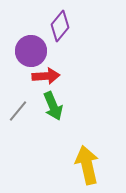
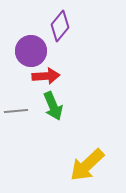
gray line: moved 2 px left; rotated 45 degrees clockwise
yellow arrow: rotated 120 degrees counterclockwise
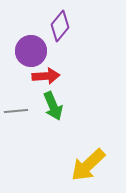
yellow arrow: moved 1 px right
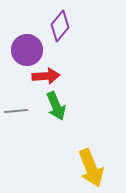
purple circle: moved 4 px left, 1 px up
green arrow: moved 3 px right
yellow arrow: moved 3 px right, 3 px down; rotated 69 degrees counterclockwise
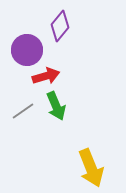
red arrow: rotated 12 degrees counterclockwise
gray line: moved 7 px right; rotated 30 degrees counterclockwise
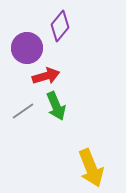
purple circle: moved 2 px up
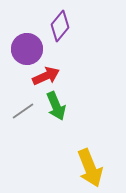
purple circle: moved 1 px down
red arrow: rotated 8 degrees counterclockwise
yellow arrow: moved 1 px left
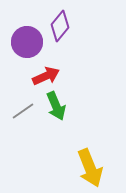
purple circle: moved 7 px up
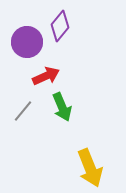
green arrow: moved 6 px right, 1 px down
gray line: rotated 15 degrees counterclockwise
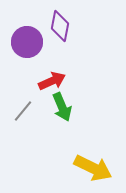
purple diamond: rotated 28 degrees counterclockwise
red arrow: moved 6 px right, 5 px down
yellow arrow: moved 3 px right; rotated 42 degrees counterclockwise
